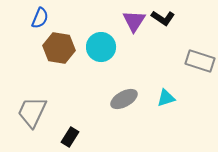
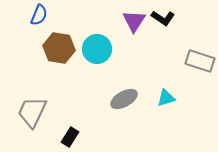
blue semicircle: moved 1 px left, 3 px up
cyan circle: moved 4 px left, 2 px down
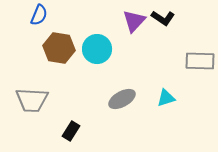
purple triangle: rotated 10 degrees clockwise
gray rectangle: rotated 16 degrees counterclockwise
gray ellipse: moved 2 px left
gray trapezoid: moved 12 px up; rotated 112 degrees counterclockwise
black rectangle: moved 1 px right, 6 px up
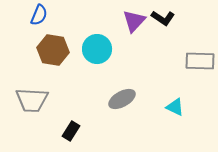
brown hexagon: moved 6 px left, 2 px down
cyan triangle: moved 9 px right, 9 px down; rotated 42 degrees clockwise
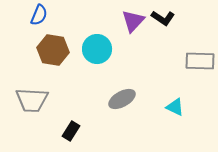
purple triangle: moved 1 px left
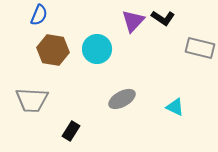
gray rectangle: moved 13 px up; rotated 12 degrees clockwise
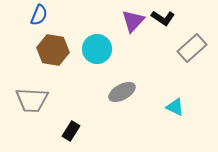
gray rectangle: moved 8 px left; rotated 56 degrees counterclockwise
gray ellipse: moved 7 px up
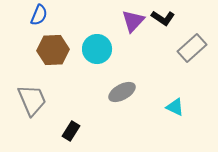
brown hexagon: rotated 12 degrees counterclockwise
gray trapezoid: rotated 116 degrees counterclockwise
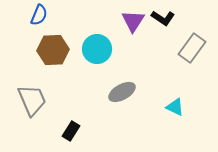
purple triangle: rotated 10 degrees counterclockwise
gray rectangle: rotated 12 degrees counterclockwise
